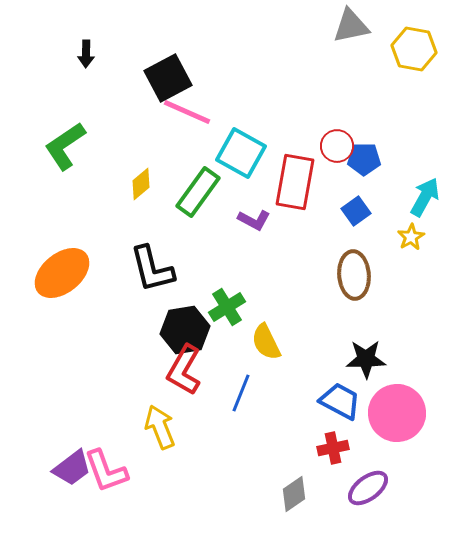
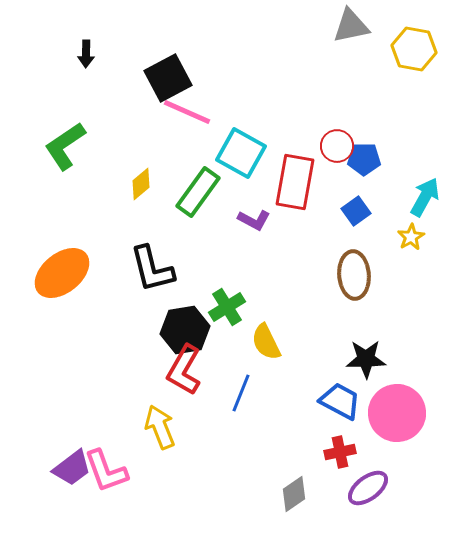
red cross: moved 7 px right, 4 px down
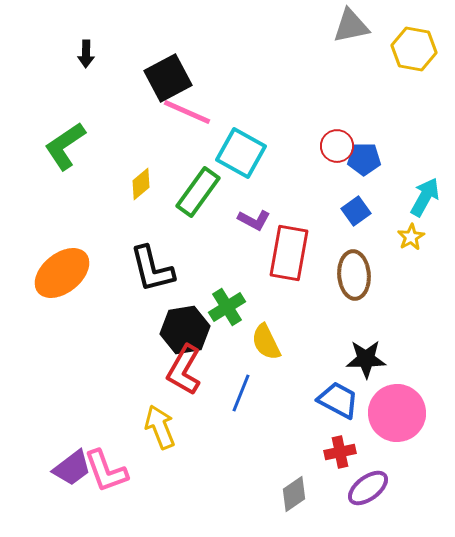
red rectangle: moved 6 px left, 71 px down
blue trapezoid: moved 2 px left, 1 px up
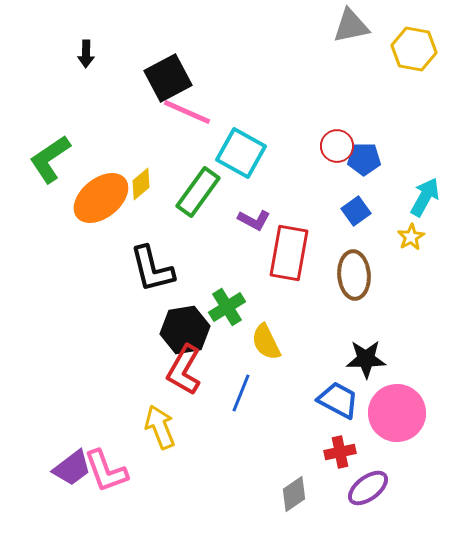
green L-shape: moved 15 px left, 13 px down
orange ellipse: moved 39 px right, 75 px up
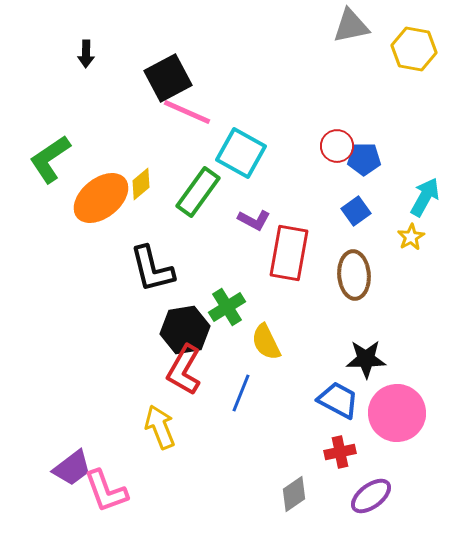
pink L-shape: moved 20 px down
purple ellipse: moved 3 px right, 8 px down
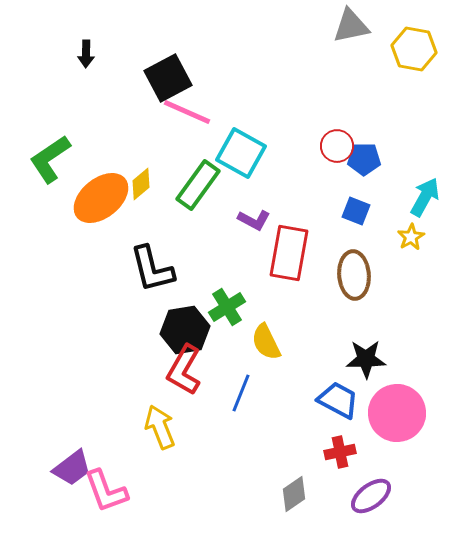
green rectangle: moved 7 px up
blue square: rotated 32 degrees counterclockwise
